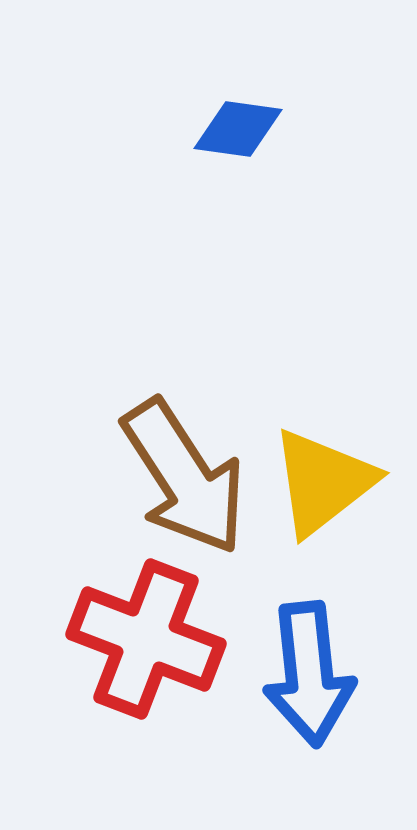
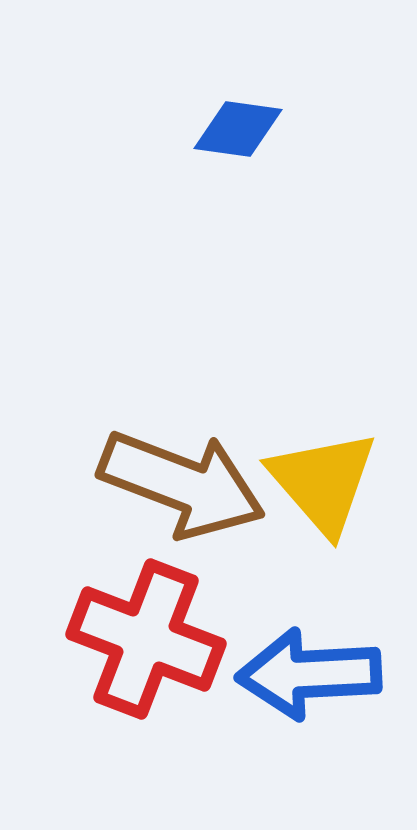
brown arrow: moved 2 px left, 7 px down; rotated 36 degrees counterclockwise
yellow triangle: rotated 33 degrees counterclockwise
blue arrow: rotated 93 degrees clockwise
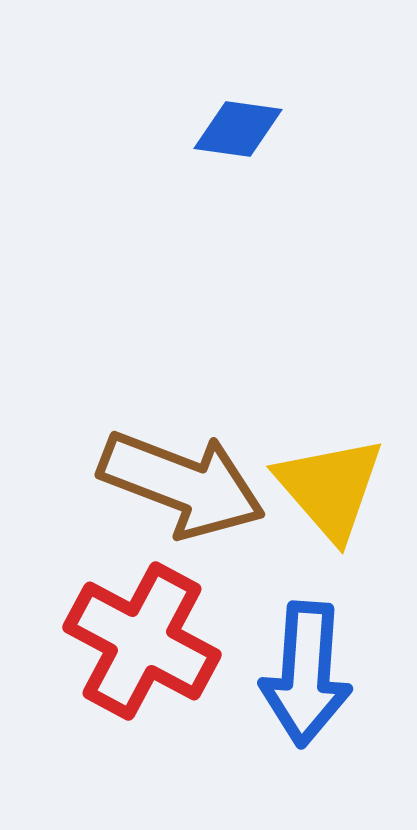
yellow triangle: moved 7 px right, 6 px down
red cross: moved 4 px left, 2 px down; rotated 7 degrees clockwise
blue arrow: moved 3 px left; rotated 83 degrees counterclockwise
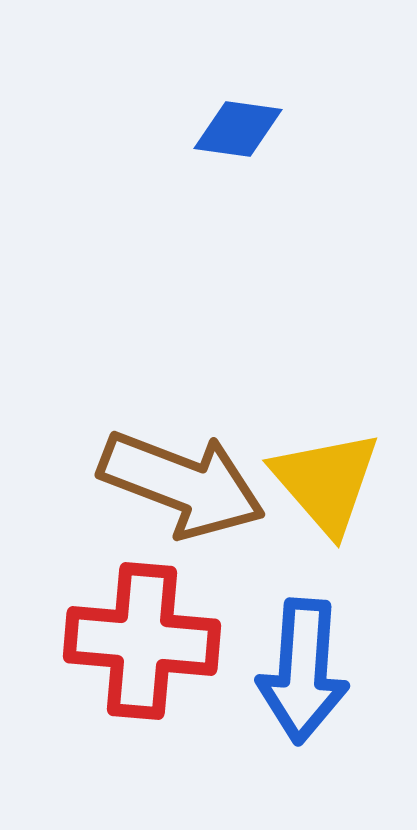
yellow triangle: moved 4 px left, 6 px up
red cross: rotated 23 degrees counterclockwise
blue arrow: moved 3 px left, 3 px up
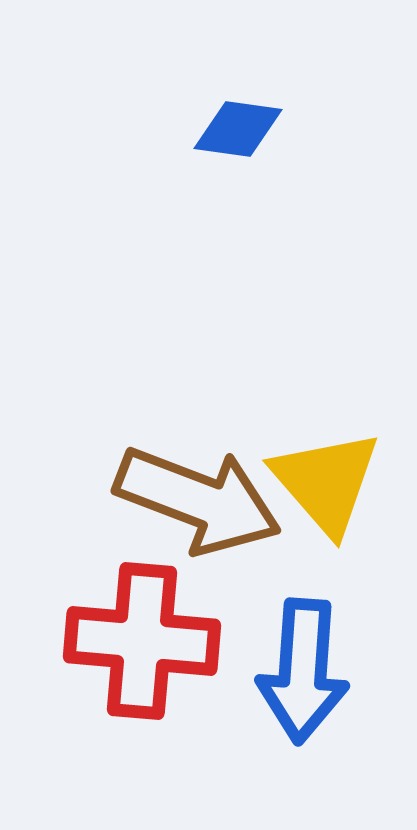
brown arrow: moved 16 px right, 16 px down
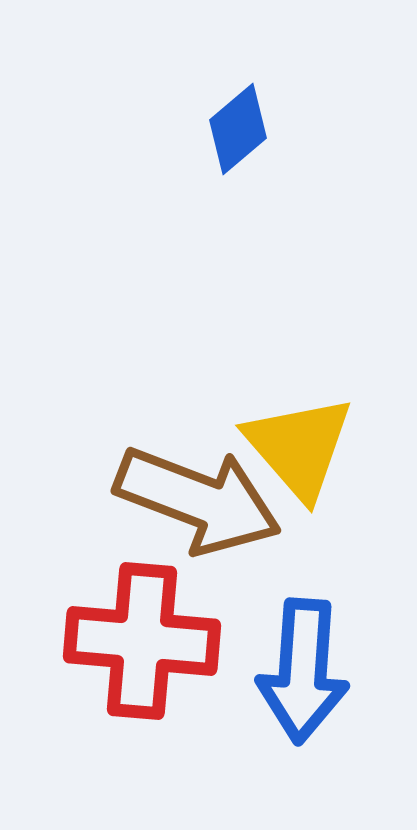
blue diamond: rotated 48 degrees counterclockwise
yellow triangle: moved 27 px left, 35 px up
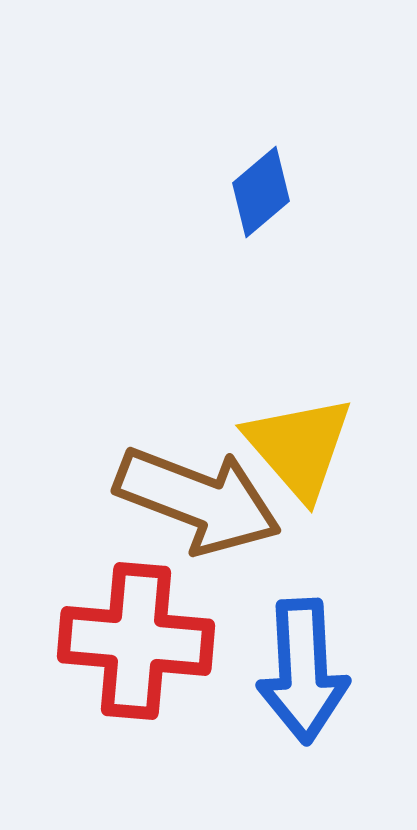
blue diamond: moved 23 px right, 63 px down
red cross: moved 6 px left
blue arrow: rotated 7 degrees counterclockwise
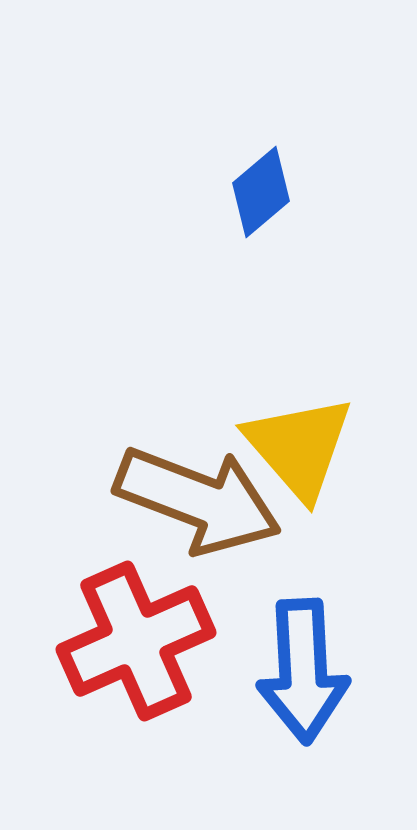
red cross: rotated 29 degrees counterclockwise
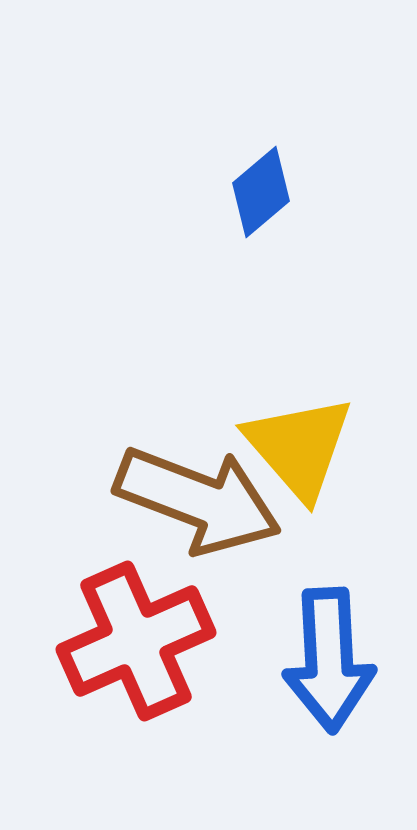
blue arrow: moved 26 px right, 11 px up
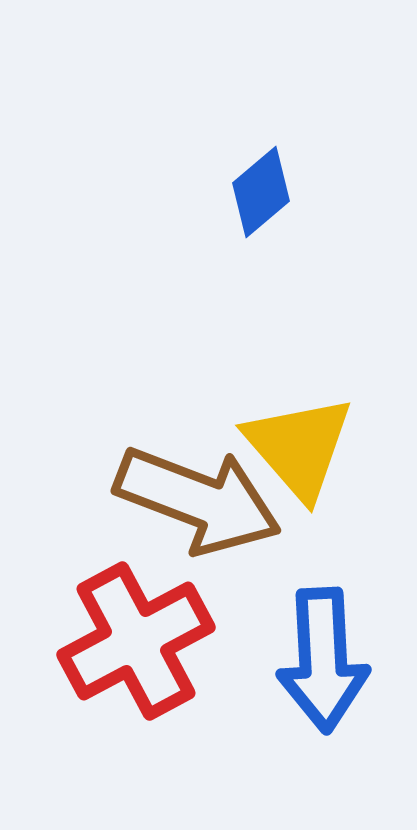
red cross: rotated 4 degrees counterclockwise
blue arrow: moved 6 px left
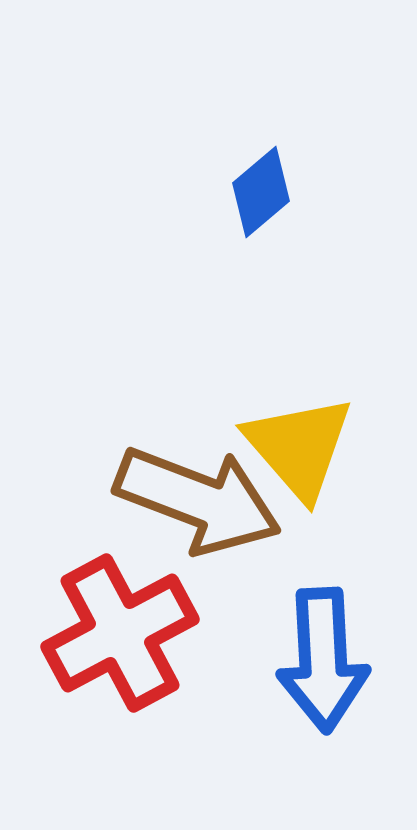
red cross: moved 16 px left, 8 px up
